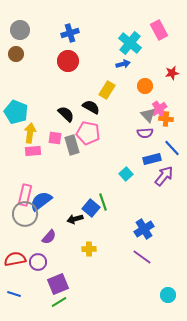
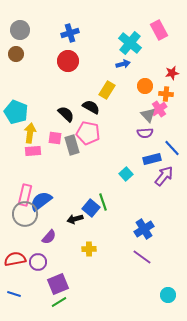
orange cross at (166, 119): moved 25 px up
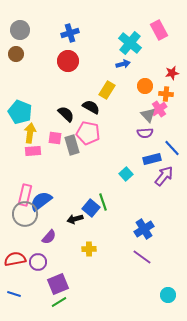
cyan pentagon at (16, 112): moved 4 px right
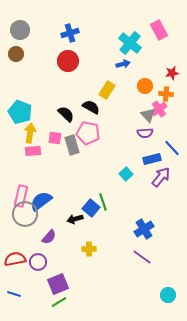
purple arrow at (164, 176): moved 3 px left, 1 px down
pink rectangle at (25, 195): moved 4 px left, 1 px down
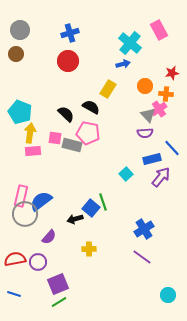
yellow rectangle at (107, 90): moved 1 px right, 1 px up
gray rectangle at (72, 145): rotated 60 degrees counterclockwise
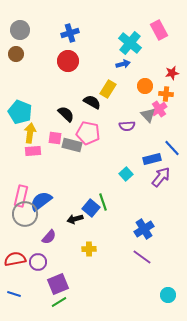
black semicircle at (91, 107): moved 1 px right, 5 px up
purple semicircle at (145, 133): moved 18 px left, 7 px up
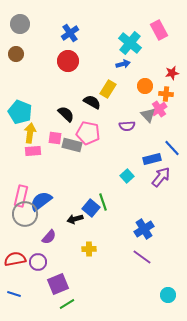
gray circle at (20, 30): moved 6 px up
blue cross at (70, 33): rotated 18 degrees counterclockwise
cyan square at (126, 174): moved 1 px right, 2 px down
green line at (59, 302): moved 8 px right, 2 px down
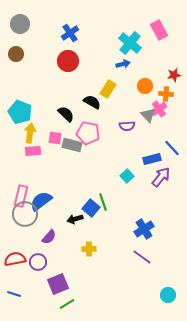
red star at (172, 73): moved 2 px right, 2 px down
